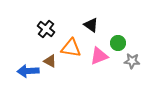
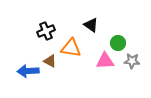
black cross: moved 2 px down; rotated 30 degrees clockwise
pink triangle: moved 6 px right, 5 px down; rotated 18 degrees clockwise
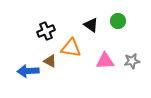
green circle: moved 22 px up
gray star: rotated 14 degrees counterclockwise
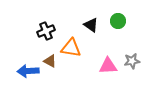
pink triangle: moved 3 px right, 5 px down
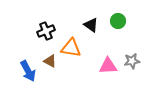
blue arrow: rotated 115 degrees counterclockwise
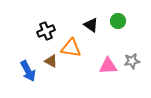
brown triangle: moved 1 px right
